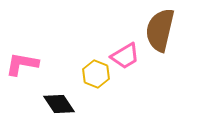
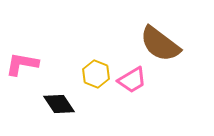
brown semicircle: moved 14 px down; rotated 66 degrees counterclockwise
pink trapezoid: moved 7 px right, 24 px down
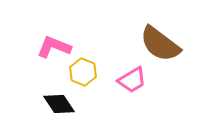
pink L-shape: moved 32 px right, 17 px up; rotated 12 degrees clockwise
yellow hexagon: moved 13 px left, 2 px up
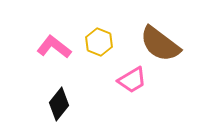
pink L-shape: rotated 16 degrees clockwise
yellow hexagon: moved 16 px right, 30 px up
black diamond: rotated 72 degrees clockwise
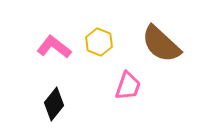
brown semicircle: moved 1 px right; rotated 6 degrees clockwise
pink trapezoid: moved 4 px left, 6 px down; rotated 40 degrees counterclockwise
black diamond: moved 5 px left
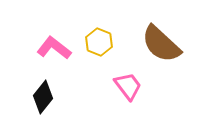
pink L-shape: moved 1 px down
pink trapezoid: rotated 56 degrees counterclockwise
black diamond: moved 11 px left, 7 px up
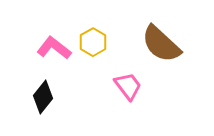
yellow hexagon: moved 6 px left; rotated 8 degrees clockwise
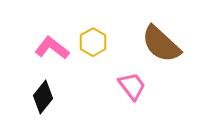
pink L-shape: moved 2 px left
pink trapezoid: moved 4 px right
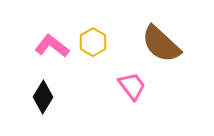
pink L-shape: moved 2 px up
black diamond: rotated 8 degrees counterclockwise
